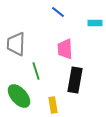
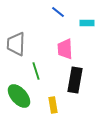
cyan rectangle: moved 8 px left
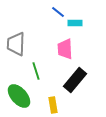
cyan rectangle: moved 12 px left
black rectangle: rotated 30 degrees clockwise
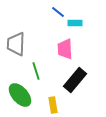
green ellipse: moved 1 px right, 1 px up
